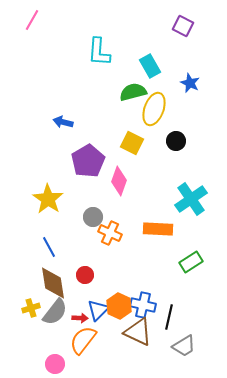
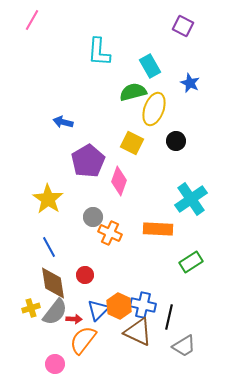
red arrow: moved 6 px left, 1 px down
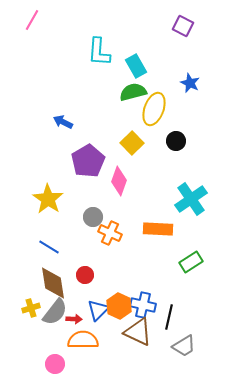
cyan rectangle: moved 14 px left
blue arrow: rotated 12 degrees clockwise
yellow square: rotated 20 degrees clockwise
blue line: rotated 30 degrees counterclockwise
orange semicircle: rotated 52 degrees clockwise
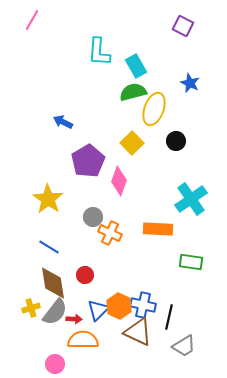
green rectangle: rotated 40 degrees clockwise
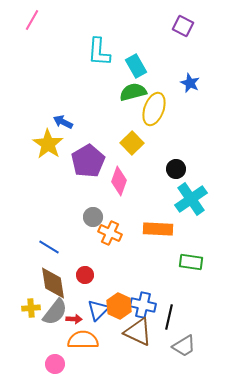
black circle: moved 28 px down
yellow star: moved 55 px up
yellow cross: rotated 12 degrees clockwise
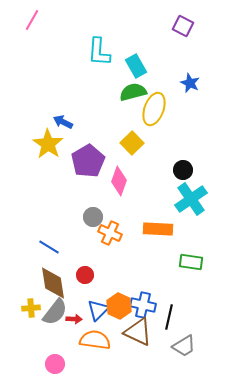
black circle: moved 7 px right, 1 px down
orange semicircle: moved 12 px right; rotated 8 degrees clockwise
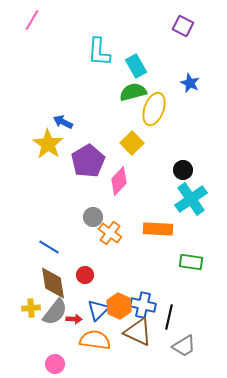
pink diamond: rotated 24 degrees clockwise
orange cross: rotated 10 degrees clockwise
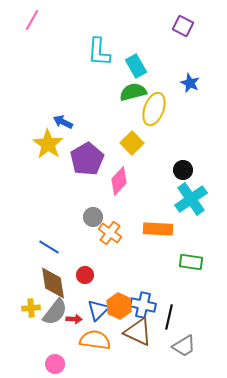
purple pentagon: moved 1 px left, 2 px up
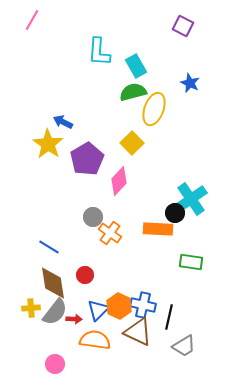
black circle: moved 8 px left, 43 px down
